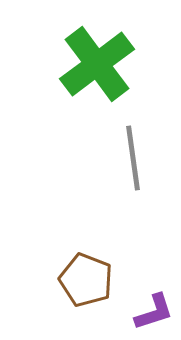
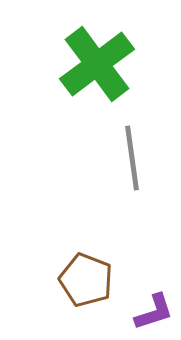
gray line: moved 1 px left
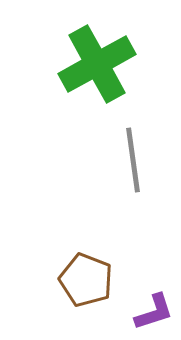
green cross: rotated 8 degrees clockwise
gray line: moved 1 px right, 2 px down
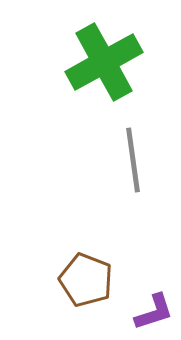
green cross: moved 7 px right, 2 px up
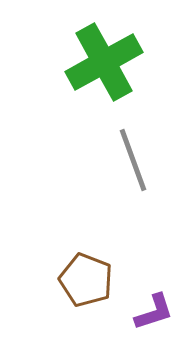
gray line: rotated 12 degrees counterclockwise
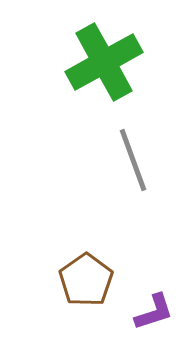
brown pentagon: rotated 16 degrees clockwise
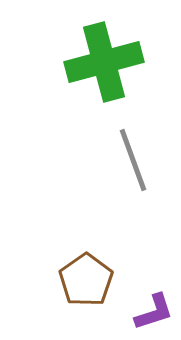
green cross: rotated 14 degrees clockwise
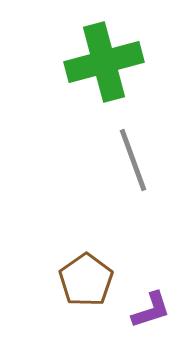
purple L-shape: moved 3 px left, 2 px up
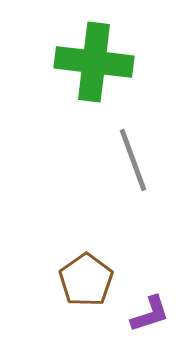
green cross: moved 10 px left; rotated 22 degrees clockwise
purple L-shape: moved 1 px left, 4 px down
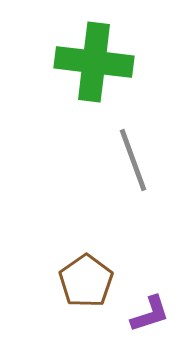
brown pentagon: moved 1 px down
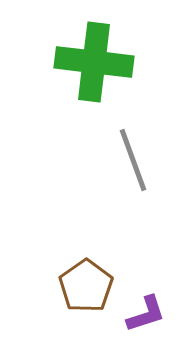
brown pentagon: moved 5 px down
purple L-shape: moved 4 px left
